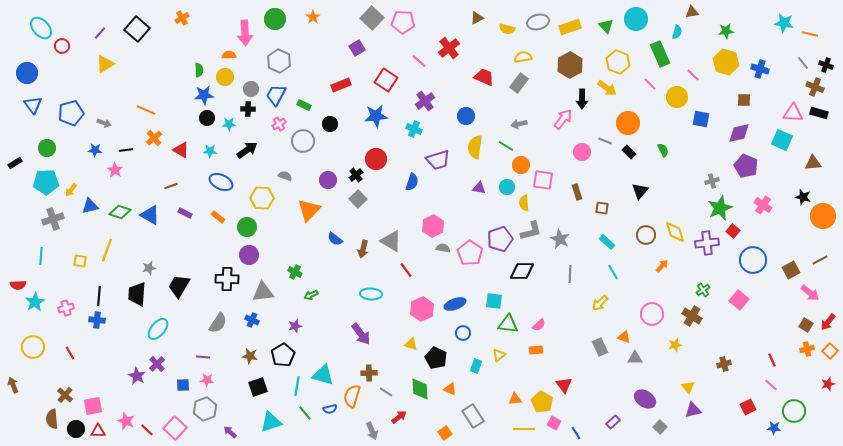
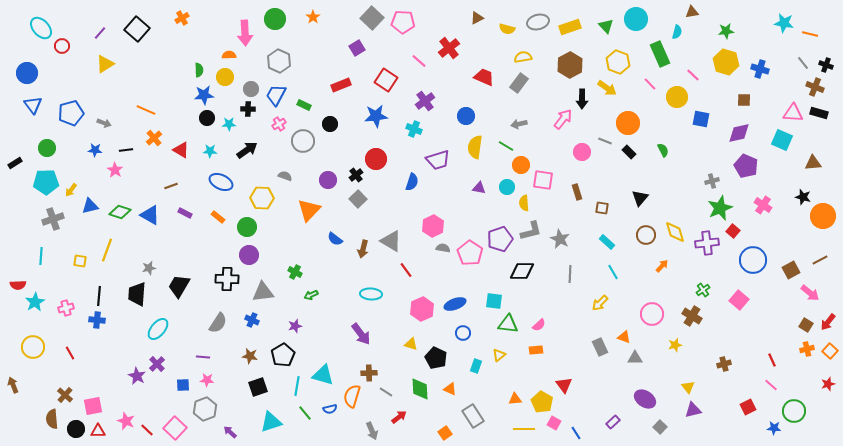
black triangle at (640, 191): moved 7 px down
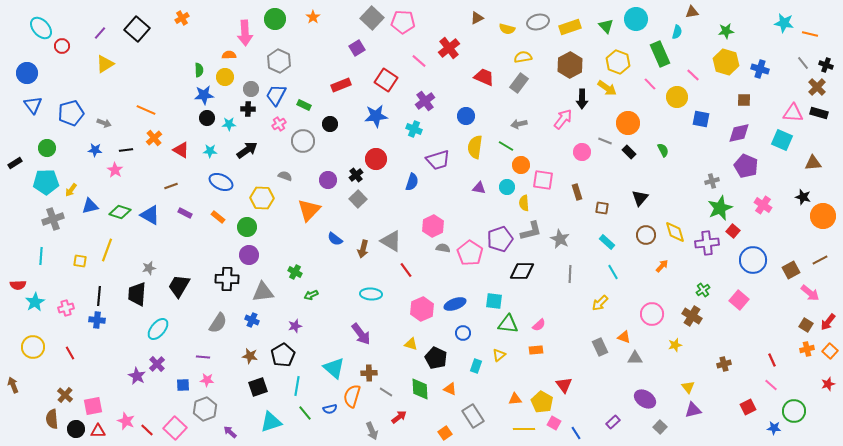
brown cross at (815, 87): moved 2 px right; rotated 24 degrees clockwise
cyan triangle at (323, 375): moved 11 px right, 7 px up; rotated 25 degrees clockwise
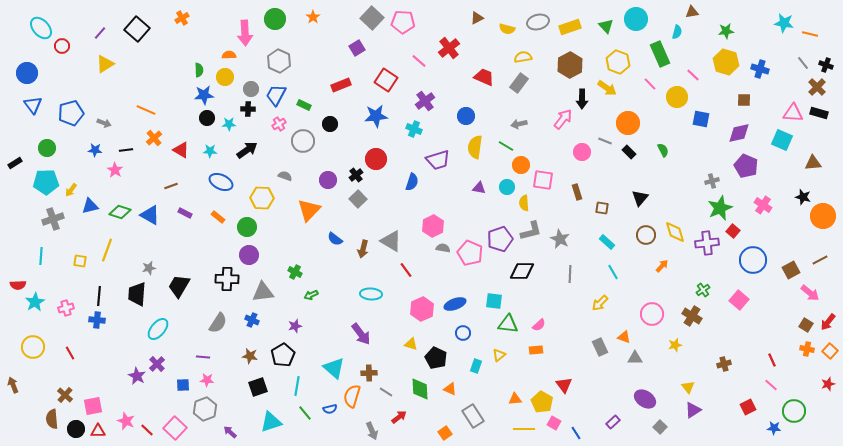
pink pentagon at (470, 253): rotated 10 degrees counterclockwise
orange cross at (807, 349): rotated 24 degrees clockwise
purple triangle at (693, 410): rotated 18 degrees counterclockwise
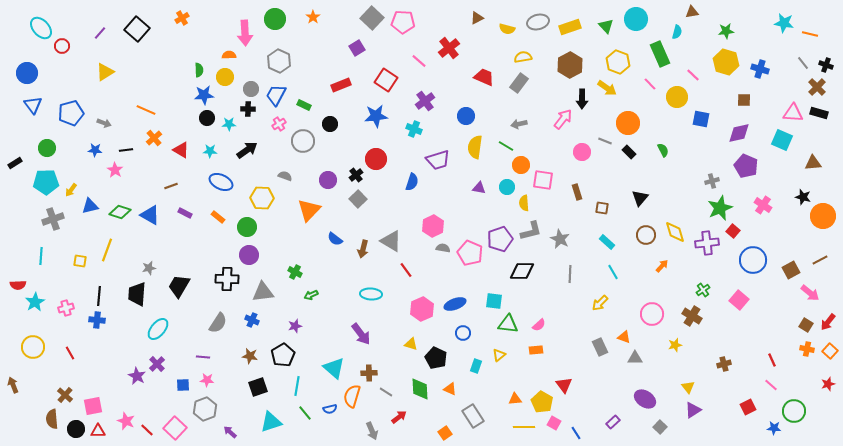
yellow triangle at (105, 64): moved 8 px down
yellow line at (524, 429): moved 2 px up
